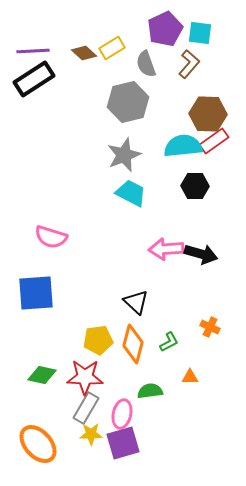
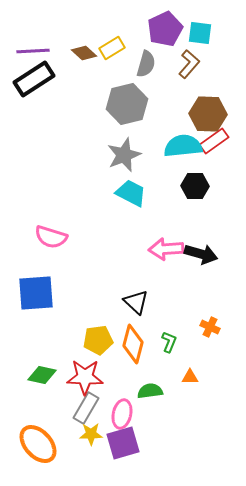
gray semicircle: rotated 144 degrees counterclockwise
gray hexagon: moved 1 px left, 2 px down
green L-shape: rotated 40 degrees counterclockwise
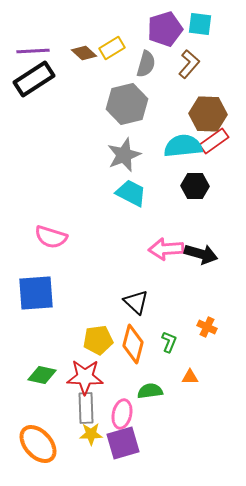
purple pentagon: rotated 8 degrees clockwise
cyan square: moved 9 px up
orange cross: moved 3 px left
gray rectangle: rotated 32 degrees counterclockwise
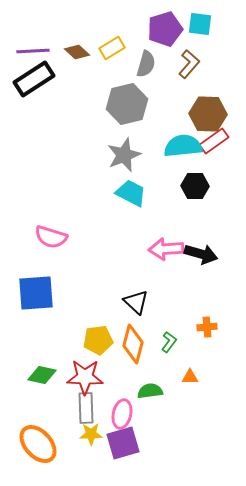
brown diamond: moved 7 px left, 1 px up
orange cross: rotated 30 degrees counterclockwise
green L-shape: rotated 15 degrees clockwise
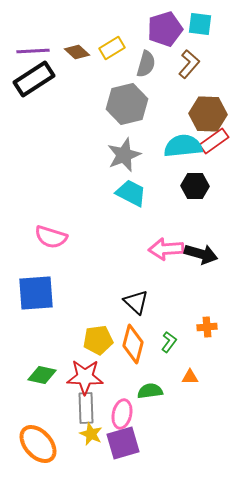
yellow star: rotated 25 degrees clockwise
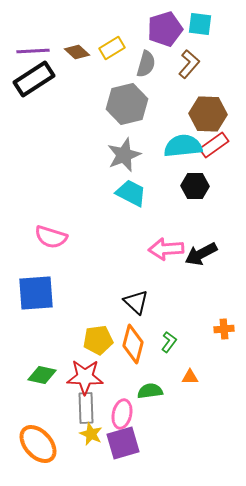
red rectangle: moved 4 px down
black arrow: rotated 136 degrees clockwise
orange cross: moved 17 px right, 2 px down
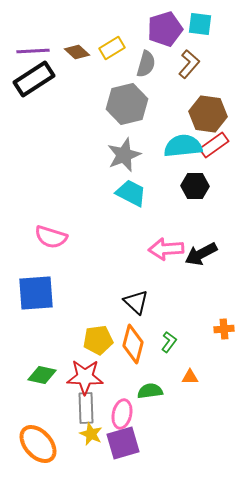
brown hexagon: rotated 6 degrees clockwise
